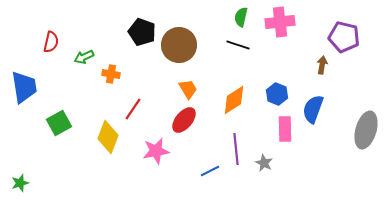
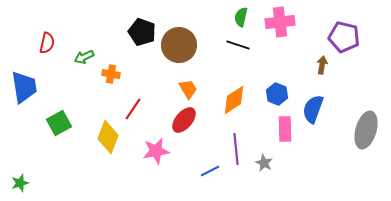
red semicircle: moved 4 px left, 1 px down
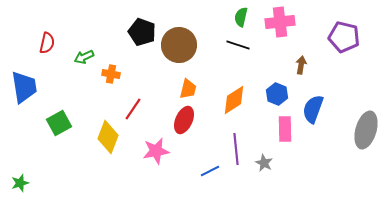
brown arrow: moved 21 px left
orange trapezoid: rotated 45 degrees clockwise
red ellipse: rotated 16 degrees counterclockwise
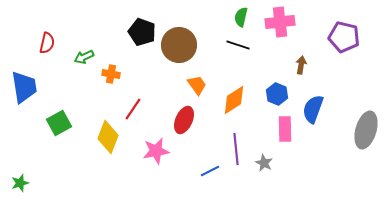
orange trapezoid: moved 9 px right, 4 px up; rotated 50 degrees counterclockwise
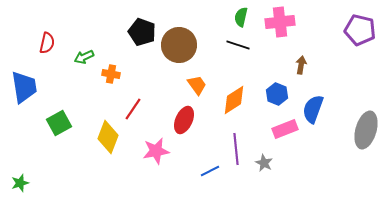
purple pentagon: moved 16 px right, 7 px up
pink rectangle: rotated 70 degrees clockwise
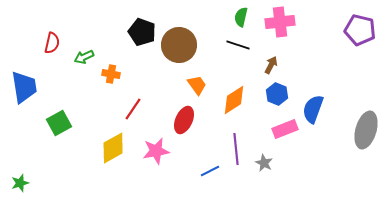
red semicircle: moved 5 px right
brown arrow: moved 30 px left; rotated 18 degrees clockwise
yellow diamond: moved 5 px right, 11 px down; rotated 40 degrees clockwise
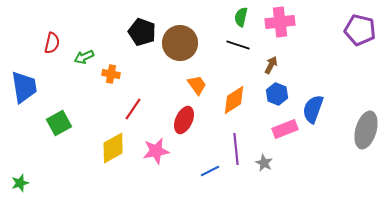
brown circle: moved 1 px right, 2 px up
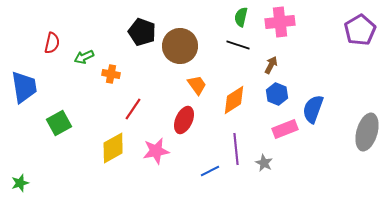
purple pentagon: rotated 28 degrees clockwise
brown circle: moved 3 px down
gray ellipse: moved 1 px right, 2 px down
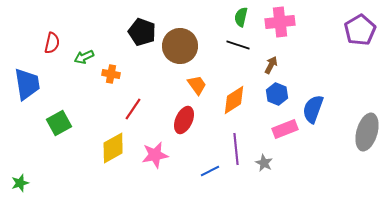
blue trapezoid: moved 3 px right, 3 px up
pink star: moved 1 px left, 4 px down
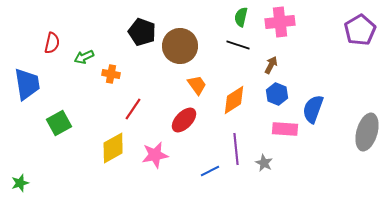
red ellipse: rotated 20 degrees clockwise
pink rectangle: rotated 25 degrees clockwise
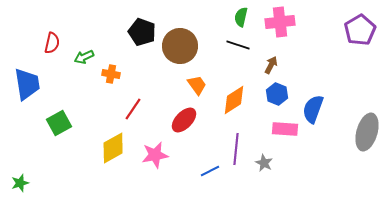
purple line: rotated 12 degrees clockwise
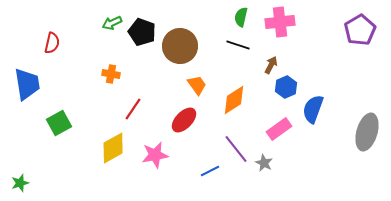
green arrow: moved 28 px right, 34 px up
blue hexagon: moved 9 px right, 7 px up; rotated 15 degrees clockwise
pink rectangle: moved 6 px left; rotated 40 degrees counterclockwise
purple line: rotated 44 degrees counterclockwise
